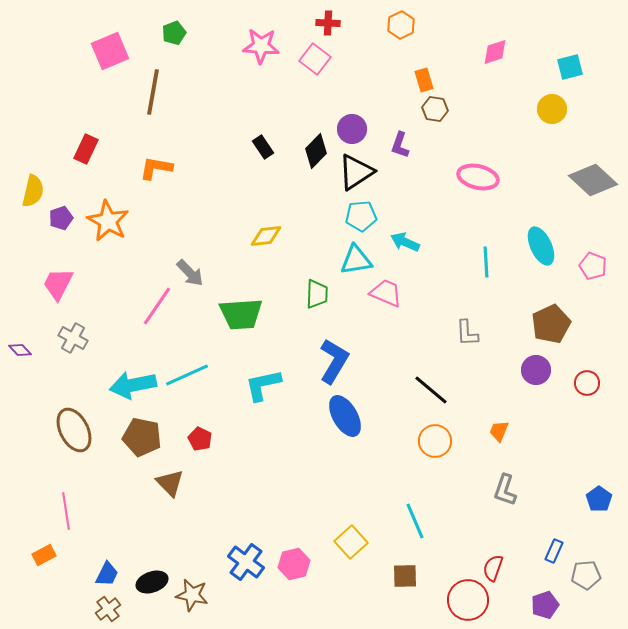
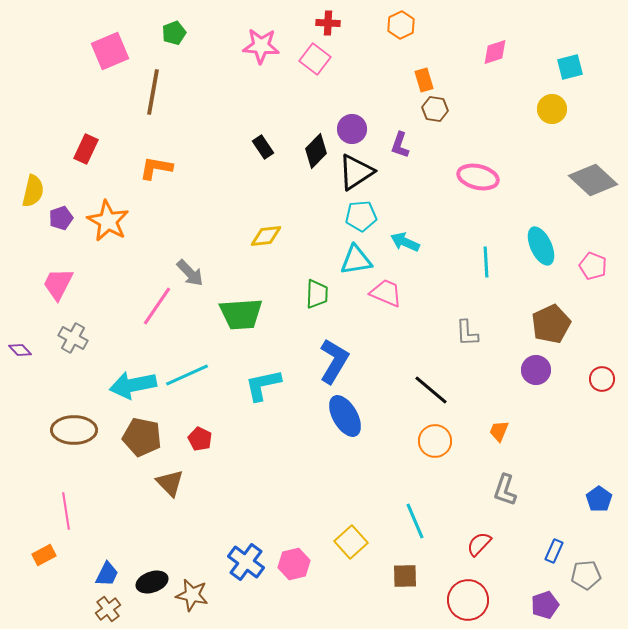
red circle at (587, 383): moved 15 px right, 4 px up
brown ellipse at (74, 430): rotated 63 degrees counterclockwise
red semicircle at (493, 568): moved 14 px left, 24 px up; rotated 24 degrees clockwise
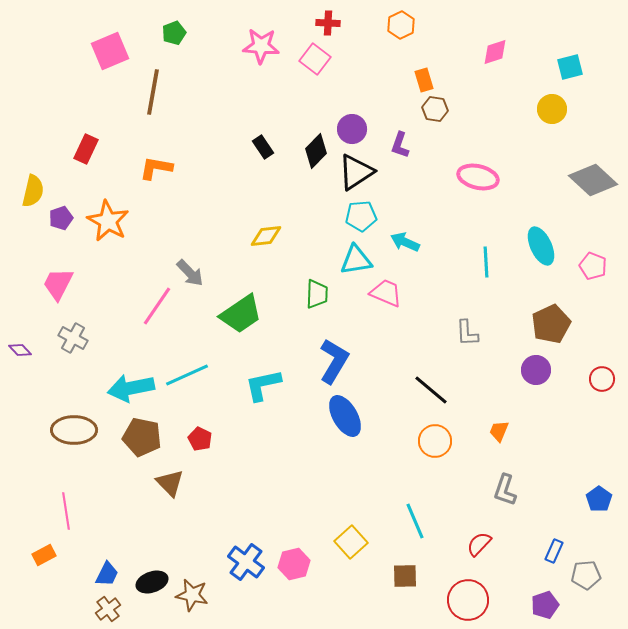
green trapezoid at (241, 314): rotated 30 degrees counterclockwise
cyan arrow at (133, 385): moved 2 px left, 3 px down
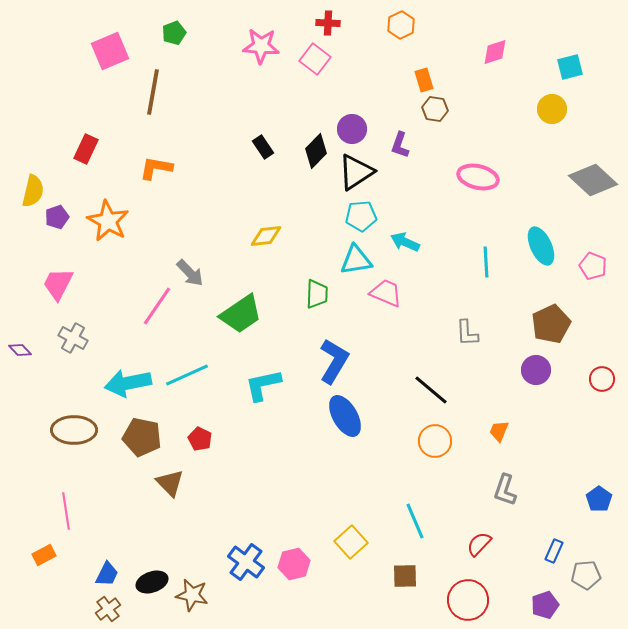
purple pentagon at (61, 218): moved 4 px left, 1 px up
cyan arrow at (131, 388): moved 3 px left, 5 px up
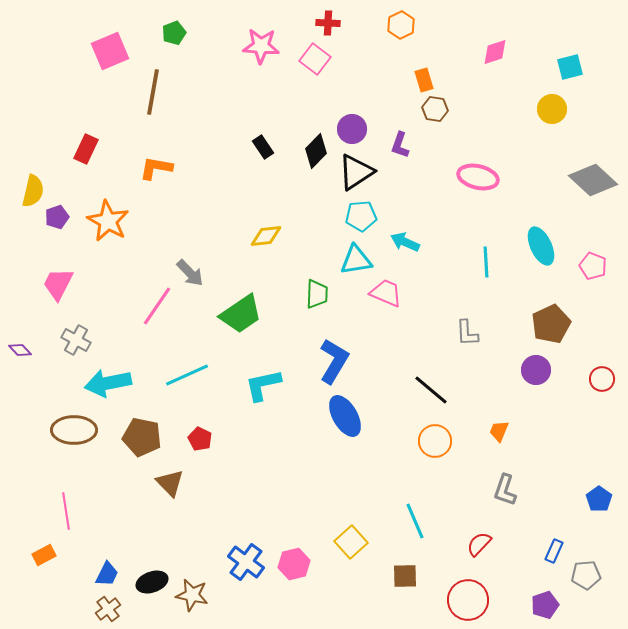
gray cross at (73, 338): moved 3 px right, 2 px down
cyan arrow at (128, 383): moved 20 px left
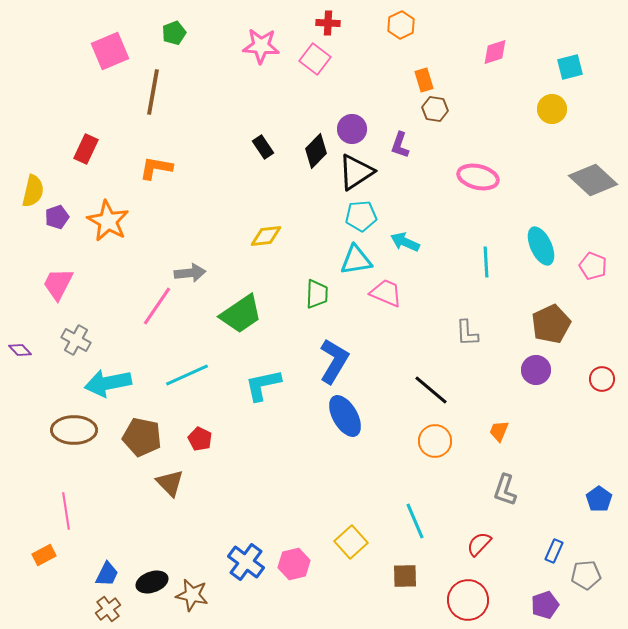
gray arrow at (190, 273): rotated 52 degrees counterclockwise
